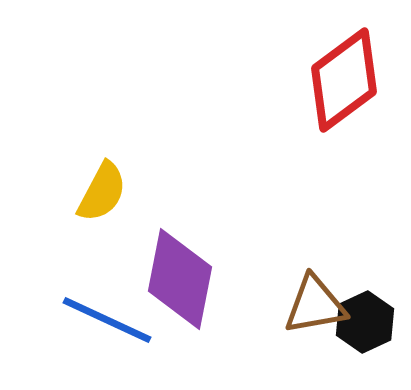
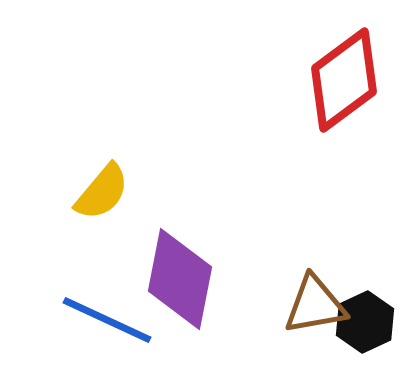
yellow semicircle: rotated 12 degrees clockwise
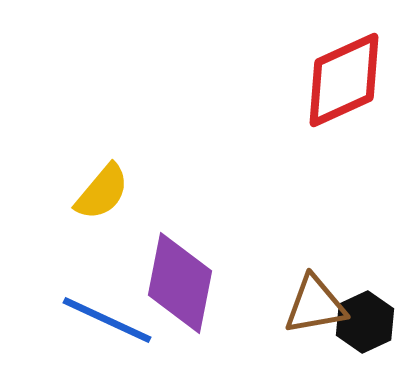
red diamond: rotated 12 degrees clockwise
purple diamond: moved 4 px down
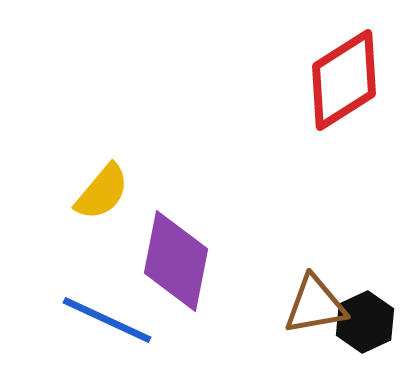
red diamond: rotated 8 degrees counterclockwise
purple diamond: moved 4 px left, 22 px up
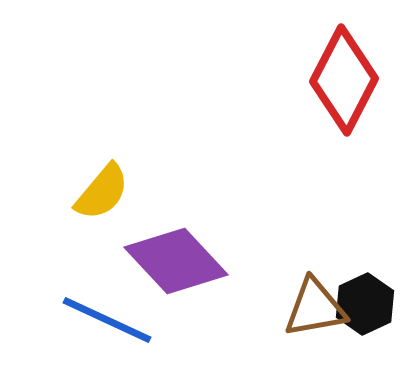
red diamond: rotated 30 degrees counterclockwise
purple diamond: rotated 54 degrees counterclockwise
brown triangle: moved 3 px down
black hexagon: moved 18 px up
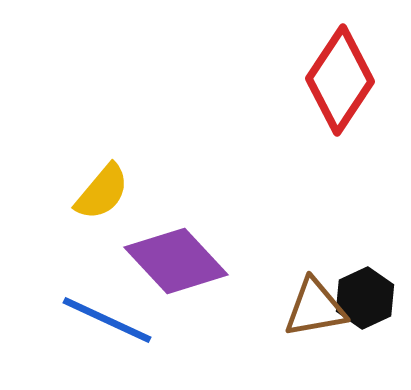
red diamond: moved 4 px left; rotated 6 degrees clockwise
black hexagon: moved 6 px up
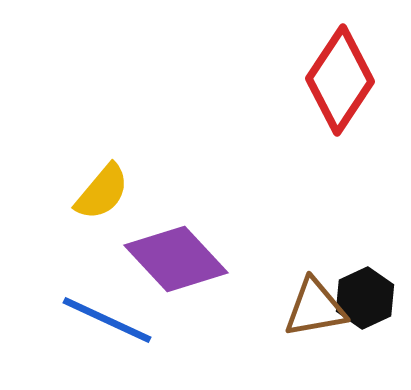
purple diamond: moved 2 px up
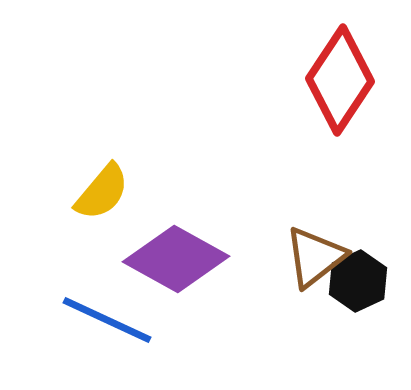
purple diamond: rotated 18 degrees counterclockwise
black hexagon: moved 7 px left, 17 px up
brown triangle: moved 51 px up; rotated 28 degrees counterclockwise
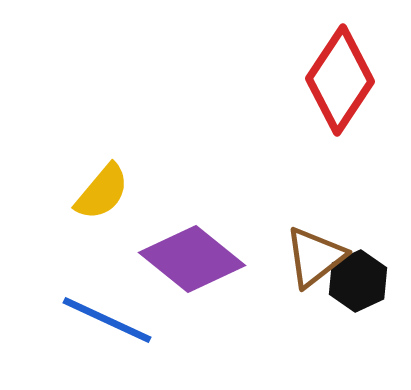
purple diamond: moved 16 px right; rotated 10 degrees clockwise
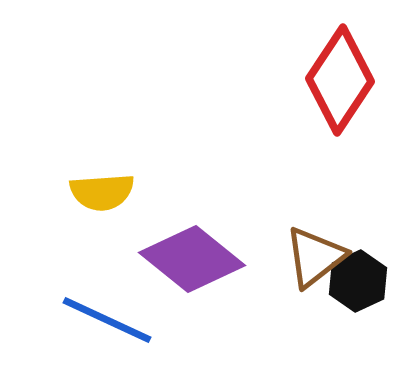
yellow semicircle: rotated 46 degrees clockwise
